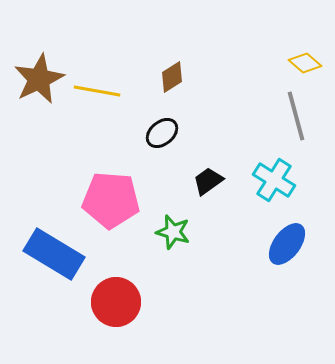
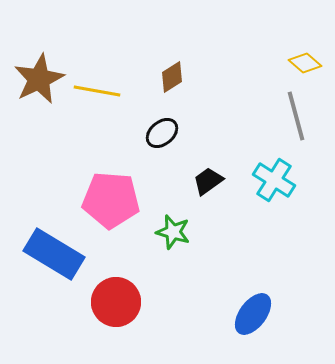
blue ellipse: moved 34 px left, 70 px down
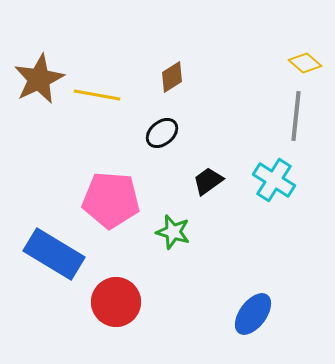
yellow line: moved 4 px down
gray line: rotated 21 degrees clockwise
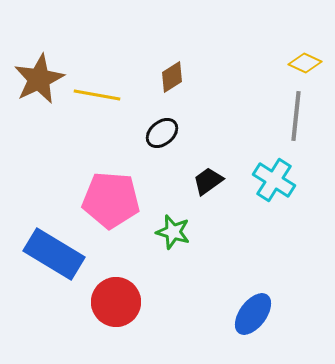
yellow diamond: rotated 16 degrees counterclockwise
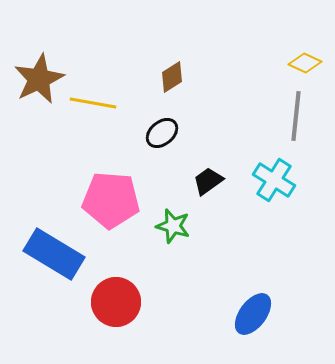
yellow line: moved 4 px left, 8 px down
green star: moved 6 px up
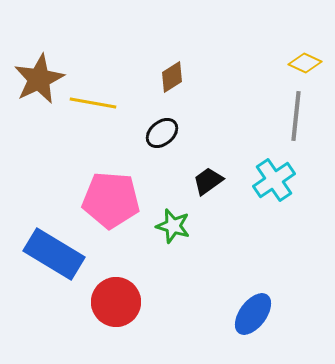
cyan cross: rotated 24 degrees clockwise
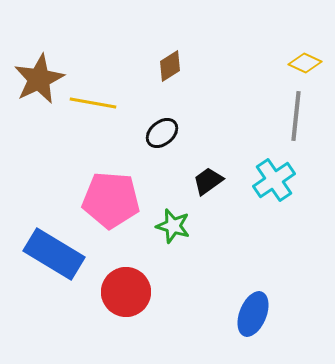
brown diamond: moved 2 px left, 11 px up
red circle: moved 10 px right, 10 px up
blue ellipse: rotated 15 degrees counterclockwise
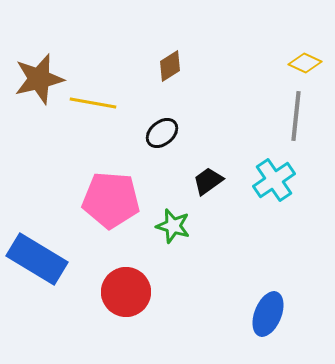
brown star: rotated 12 degrees clockwise
blue rectangle: moved 17 px left, 5 px down
blue ellipse: moved 15 px right
